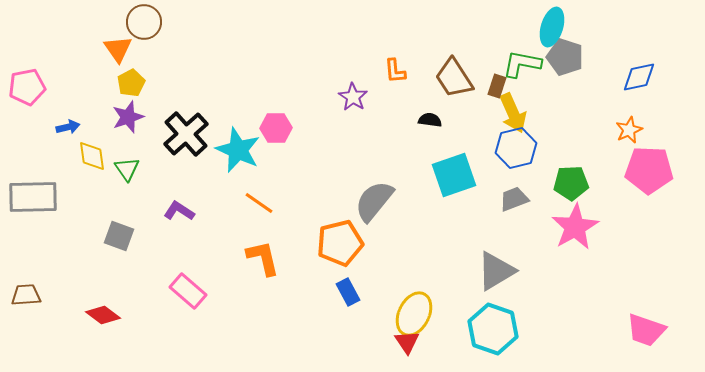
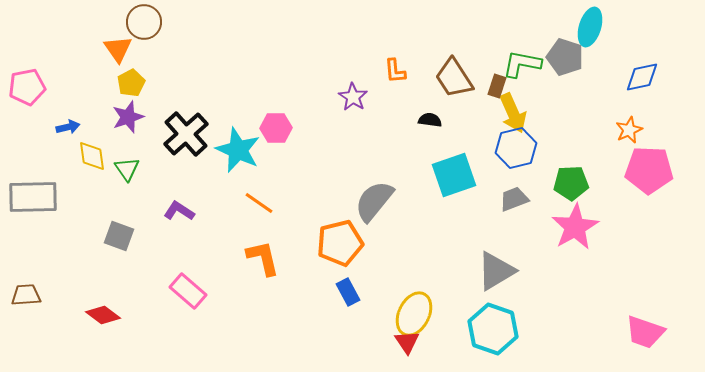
cyan ellipse at (552, 27): moved 38 px right
blue diamond at (639, 77): moved 3 px right
pink trapezoid at (646, 330): moved 1 px left, 2 px down
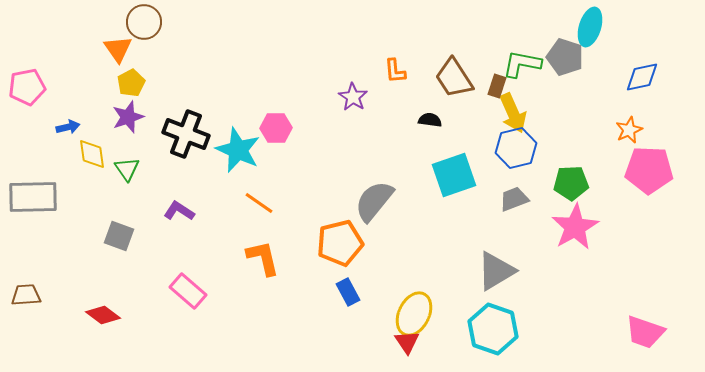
black cross at (186, 134): rotated 27 degrees counterclockwise
yellow diamond at (92, 156): moved 2 px up
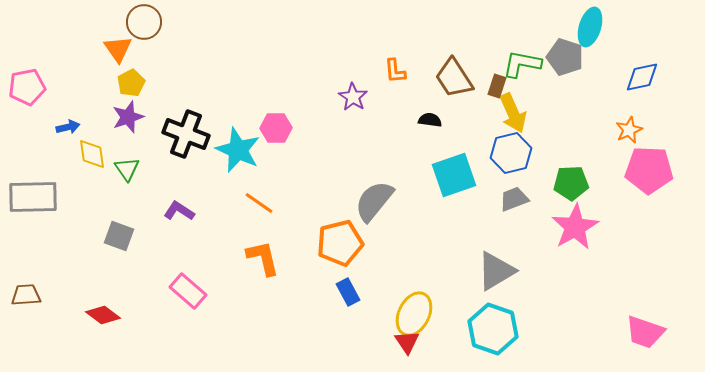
blue hexagon at (516, 148): moved 5 px left, 5 px down
